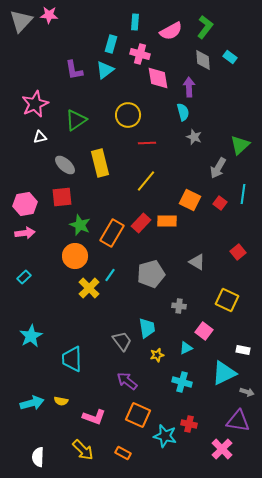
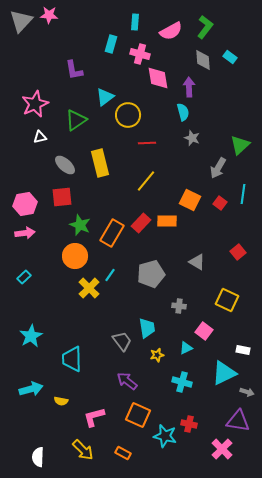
cyan triangle at (105, 70): moved 27 px down
gray star at (194, 137): moved 2 px left, 1 px down
cyan arrow at (32, 403): moved 1 px left, 14 px up
pink L-shape at (94, 417): rotated 145 degrees clockwise
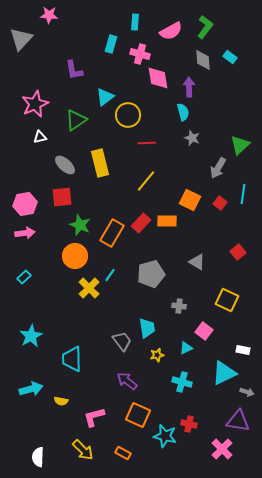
gray triangle at (21, 21): moved 18 px down
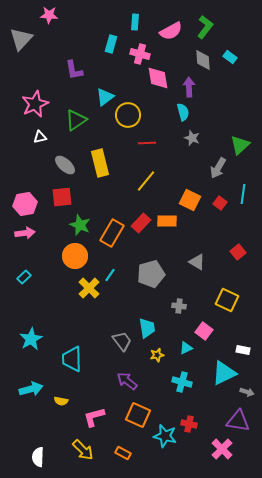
cyan star at (31, 336): moved 3 px down
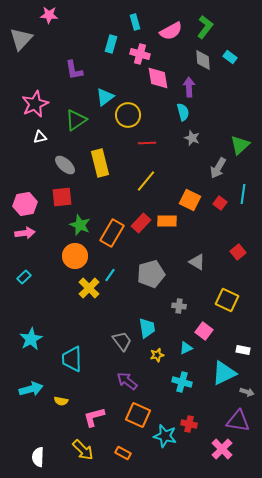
cyan rectangle at (135, 22): rotated 21 degrees counterclockwise
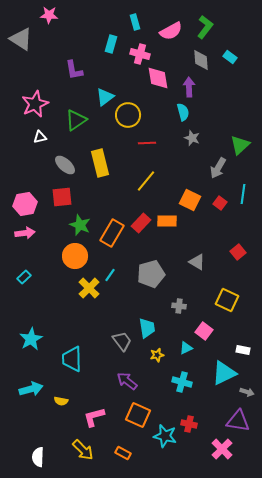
gray triangle at (21, 39): rotated 40 degrees counterclockwise
gray diamond at (203, 60): moved 2 px left
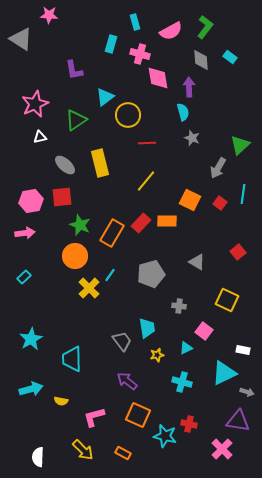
pink hexagon at (25, 204): moved 6 px right, 3 px up
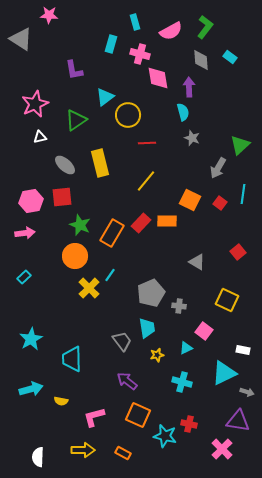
gray pentagon at (151, 274): moved 19 px down; rotated 8 degrees counterclockwise
yellow arrow at (83, 450): rotated 45 degrees counterclockwise
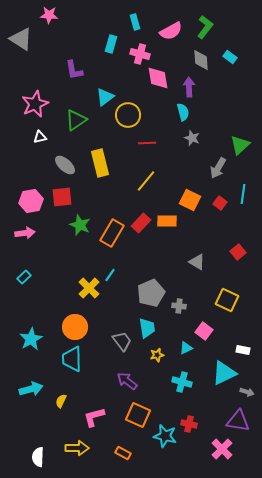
orange circle at (75, 256): moved 71 px down
yellow semicircle at (61, 401): rotated 104 degrees clockwise
yellow arrow at (83, 450): moved 6 px left, 2 px up
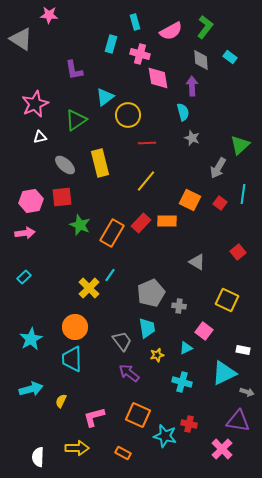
purple arrow at (189, 87): moved 3 px right, 1 px up
purple arrow at (127, 381): moved 2 px right, 8 px up
